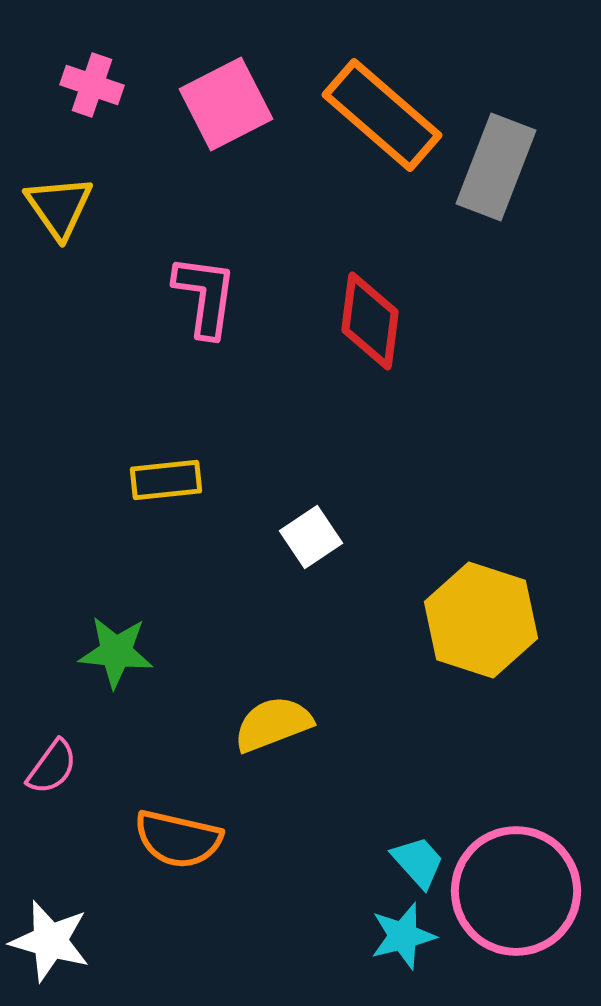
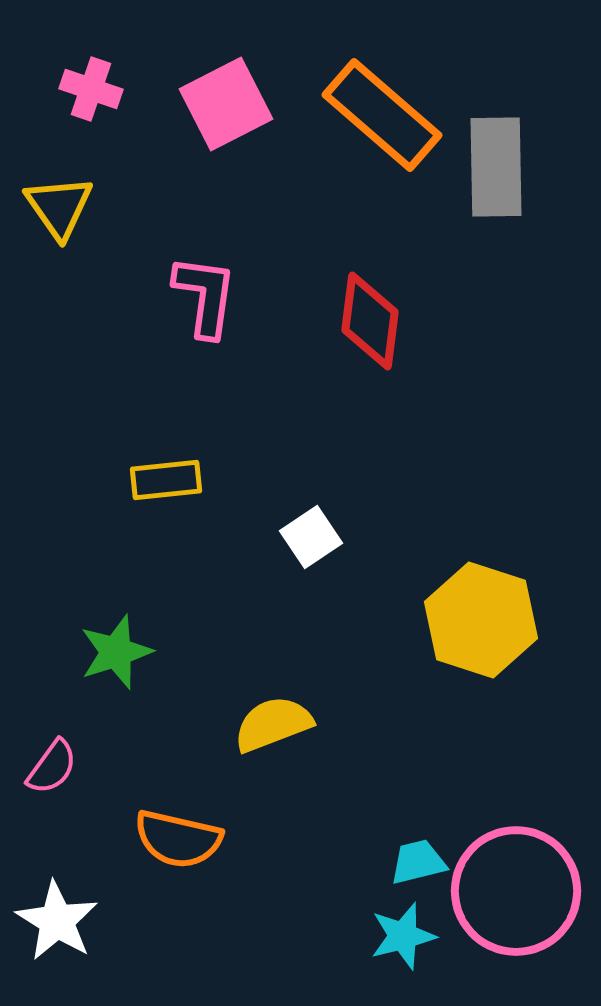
pink cross: moved 1 px left, 4 px down
gray rectangle: rotated 22 degrees counterclockwise
green star: rotated 24 degrees counterclockwise
cyan trapezoid: rotated 62 degrees counterclockwise
white star: moved 7 px right, 20 px up; rotated 16 degrees clockwise
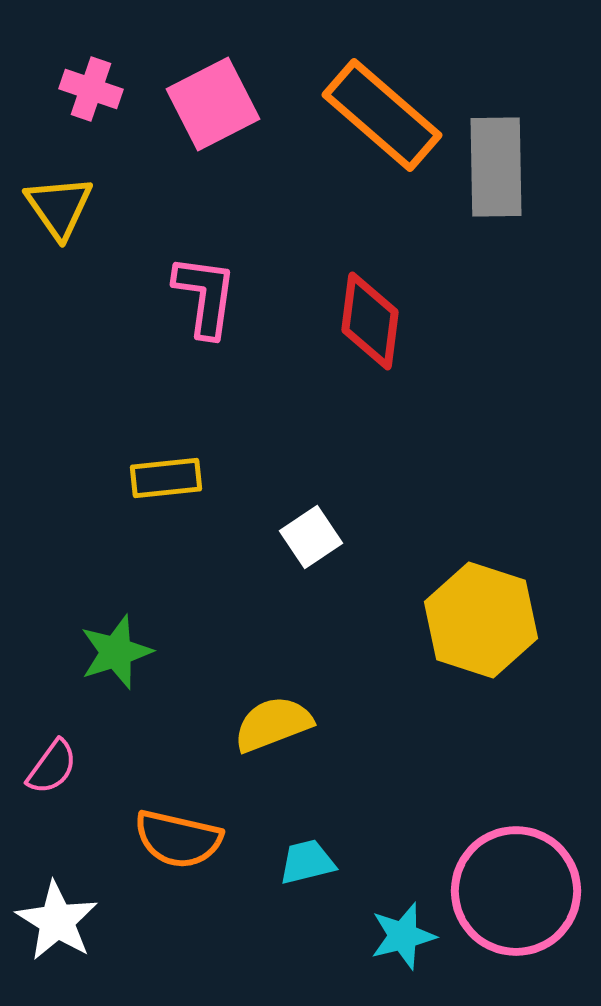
pink square: moved 13 px left
yellow rectangle: moved 2 px up
cyan trapezoid: moved 111 px left
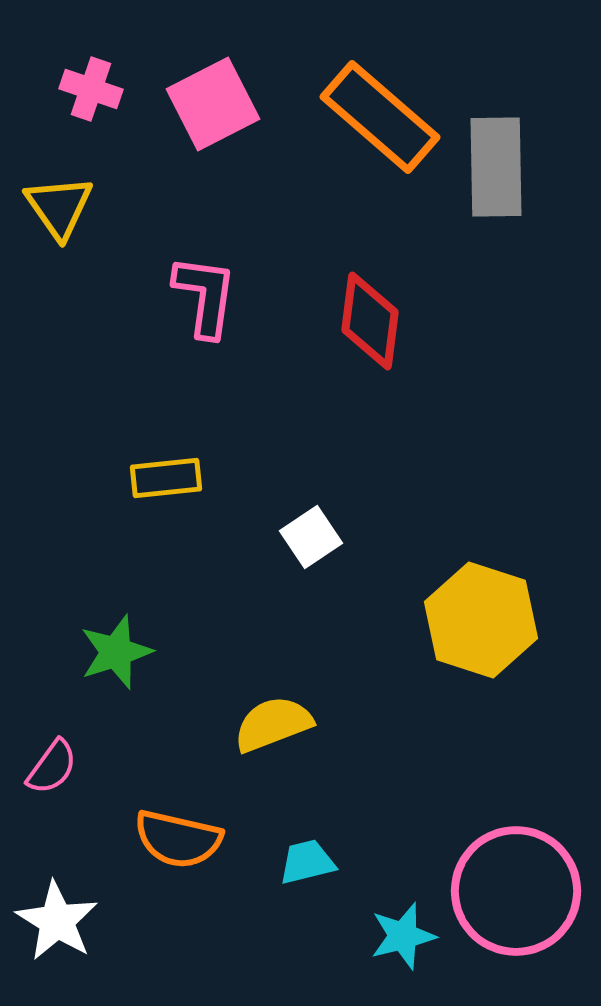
orange rectangle: moved 2 px left, 2 px down
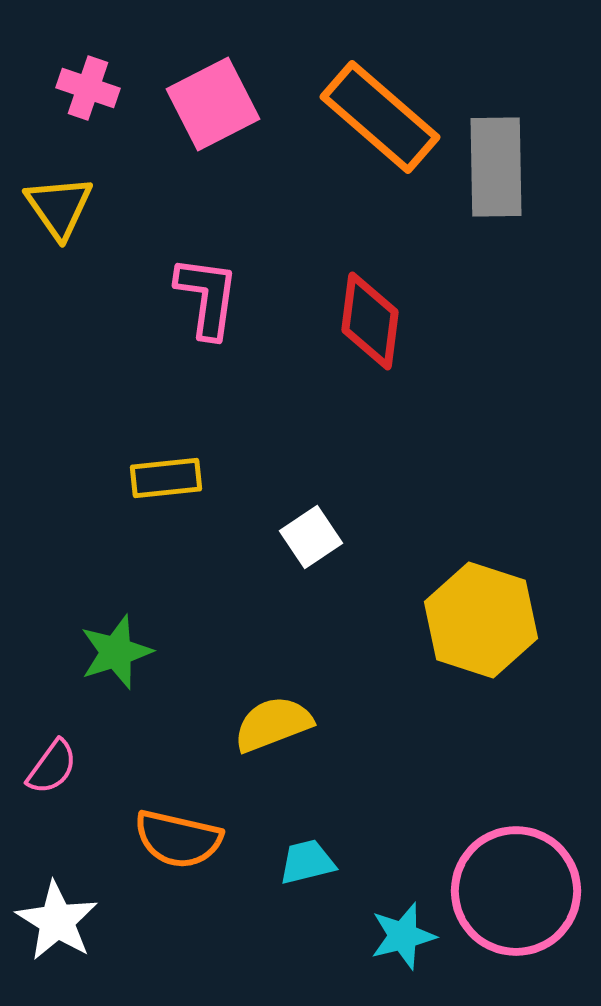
pink cross: moved 3 px left, 1 px up
pink L-shape: moved 2 px right, 1 px down
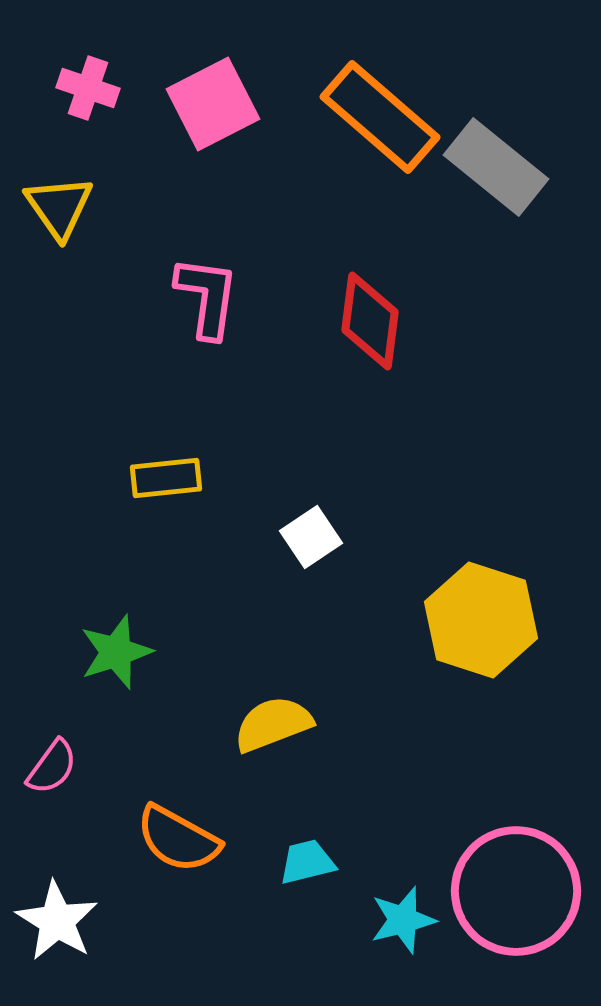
gray rectangle: rotated 50 degrees counterclockwise
orange semicircle: rotated 16 degrees clockwise
cyan star: moved 16 px up
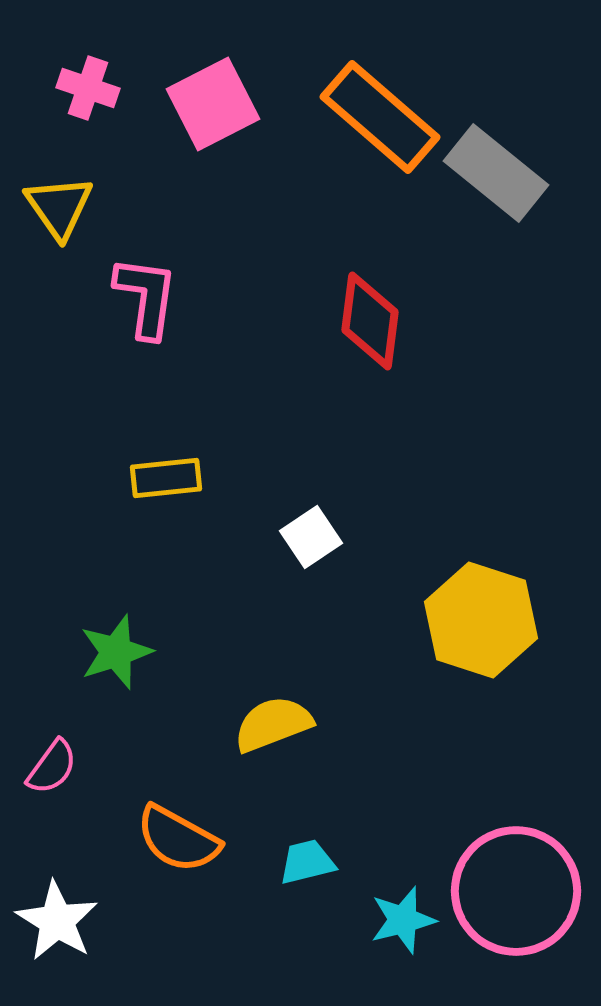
gray rectangle: moved 6 px down
pink L-shape: moved 61 px left
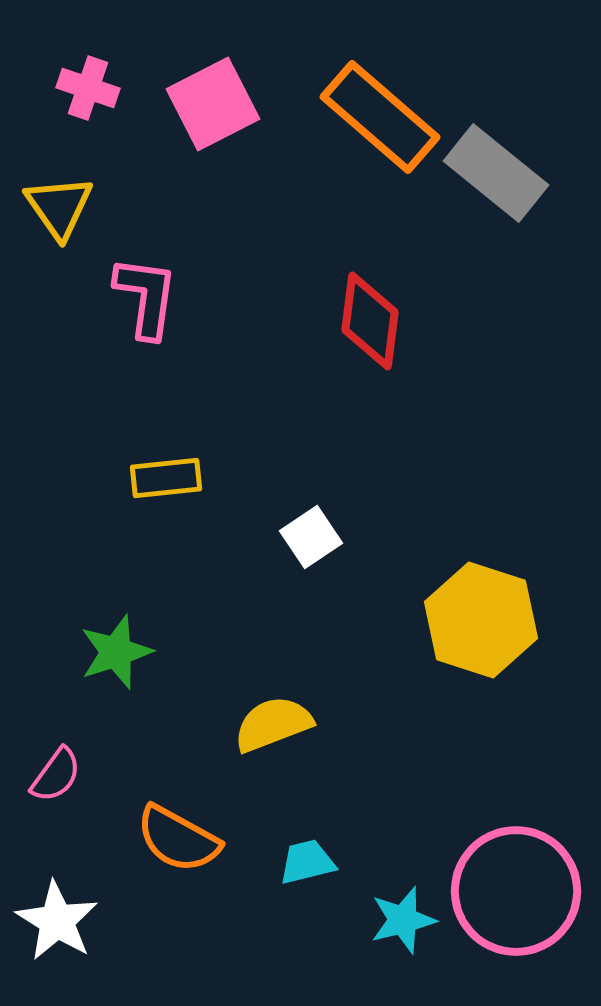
pink semicircle: moved 4 px right, 8 px down
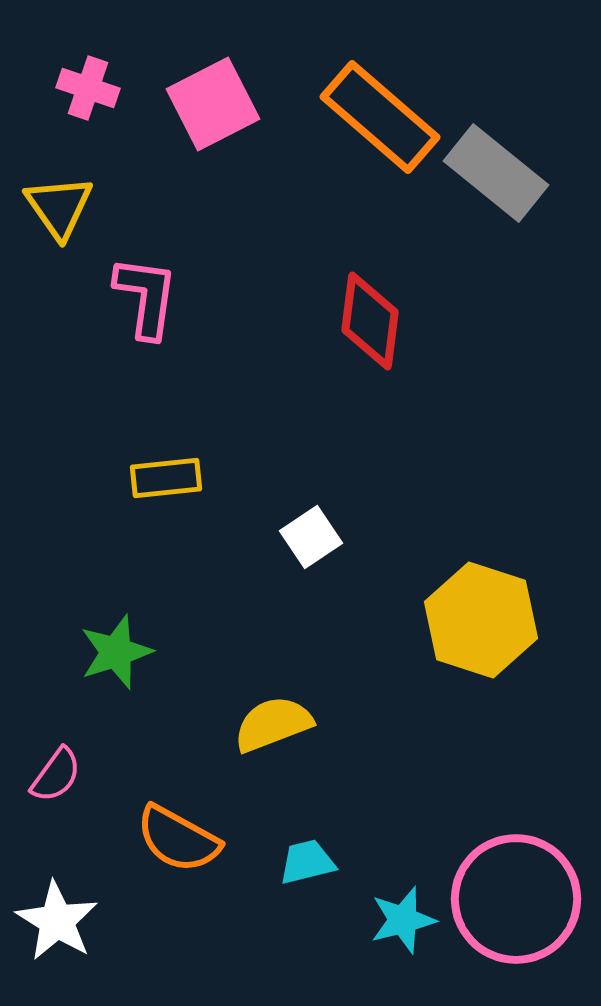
pink circle: moved 8 px down
